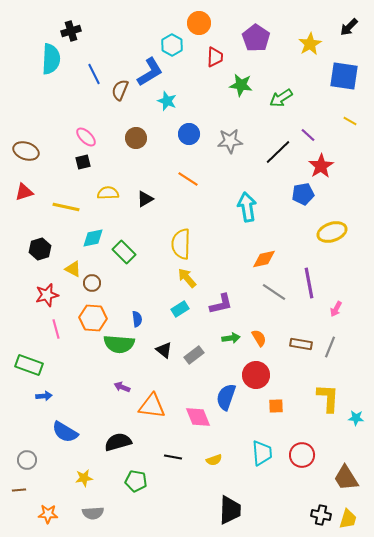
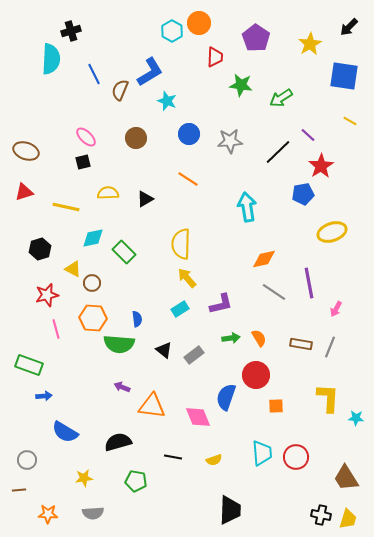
cyan hexagon at (172, 45): moved 14 px up
red circle at (302, 455): moved 6 px left, 2 px down
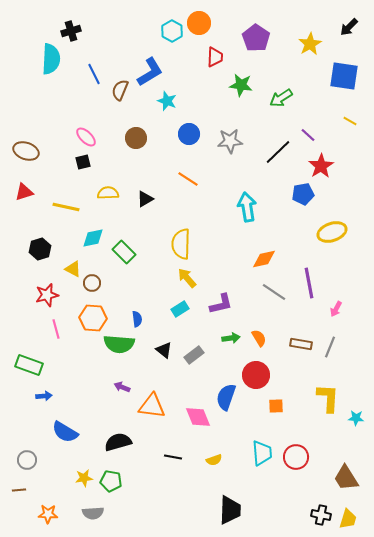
green pentagon at (136, 481): moved 25 px left
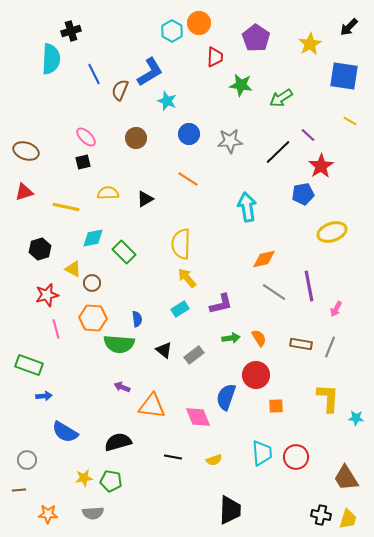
purple line at (309, 283): moved 3 px down
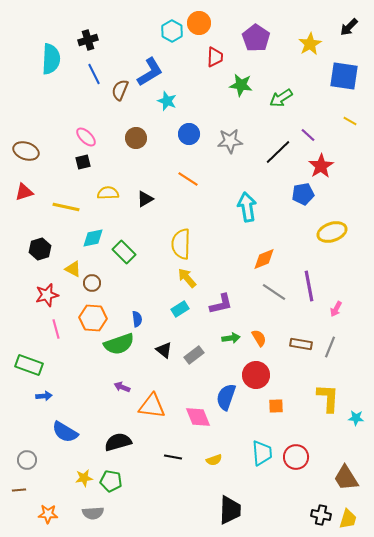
black cross at (71, 31): moved 17 px right, 9 px down
orange diamond at (264, 259): rotated 10 degrees counterclockwise
green semicircle at (119, 344): rotated 24 degrees counterclockwise
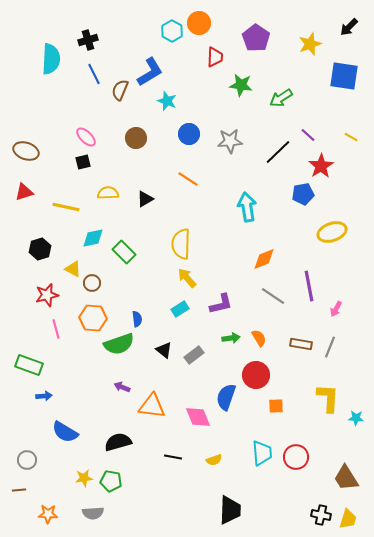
yellow star at (310, 44): rotated 10 degrees clockwise
yellow line at (350, 121): moved 1 px right, 16 px down
gray line at (274, 292): moved 1 px left, 4 px down
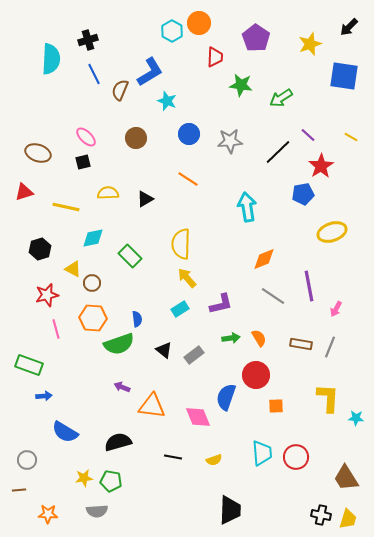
brown ellipse at (26, 151): moved 12 px right, 2 px down
green rectangle at (124, 252): moved 6 px right, 4 px down
gray semicircle at (93, 513): moved 4 px right, 2 px up
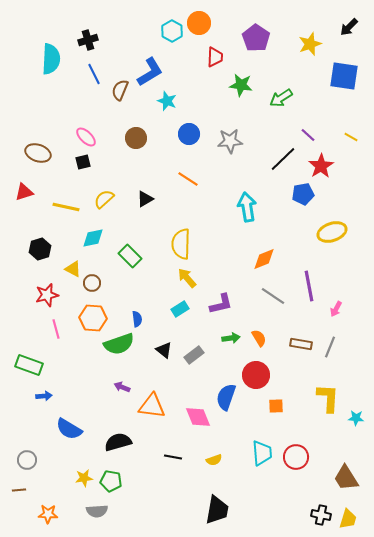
black line at (278, 152): moved 5 px right, 7 px down
yellow semicircle at (108, 193): moved 4 px left, 6 px down; rotated 40 degrees counterclockwise
blue semicircle at (65, 432): moved 4 px right, 3 px up
black trapezoid at (230, 510): moved 13 px left; rotated 8 degrees clockwise
